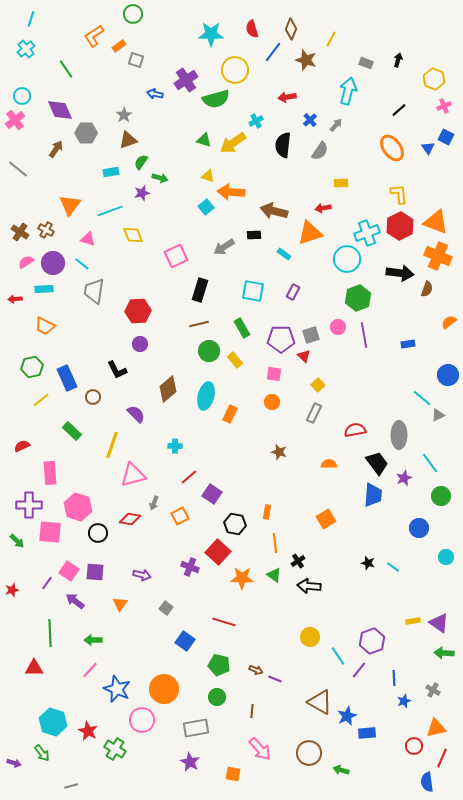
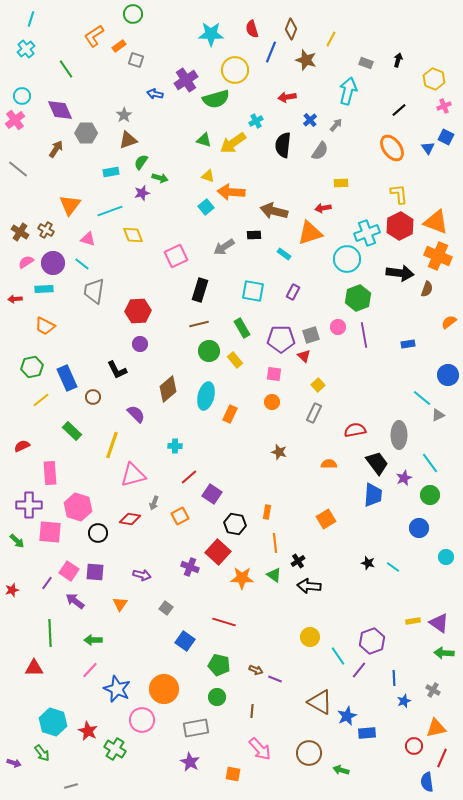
blue line at (273, 52): moved 2 px left; rotated 15 degrees counterclockwise
green circle at (441, 496): moved 11 px left, 1 px up
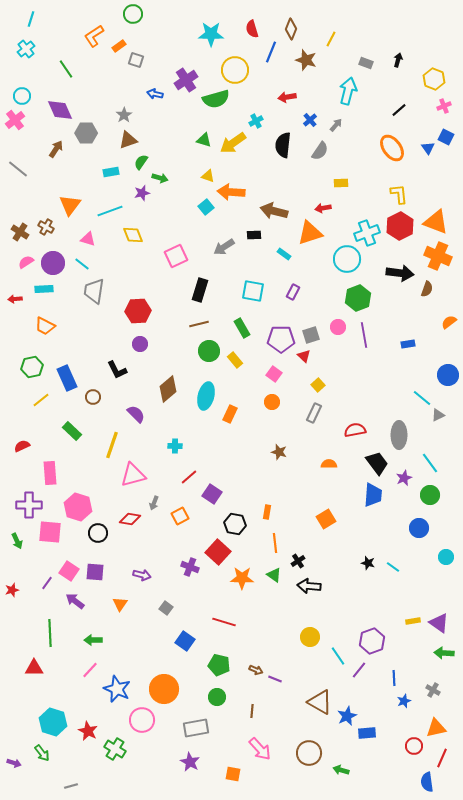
brown cross at (46, 230): moved 3 px up
pink square at (274, 374): rotated 28 degrees clockwise
green arrow at (17, 541): rotated 21 degrees clockwise
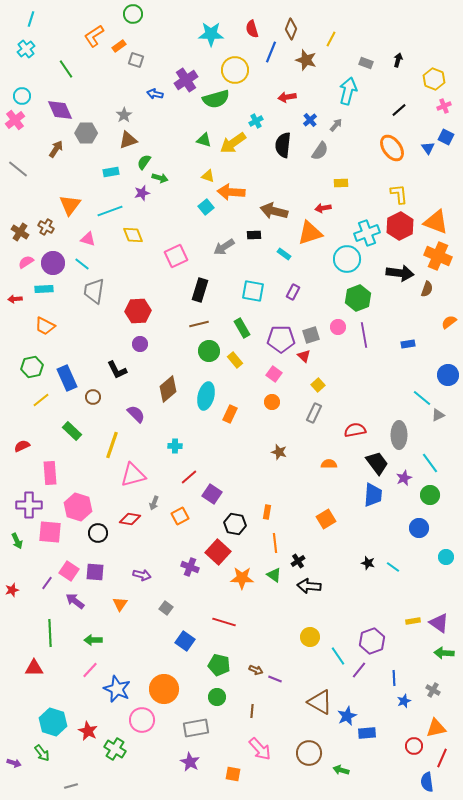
green semicircle at (141, 162): moved 3 px right
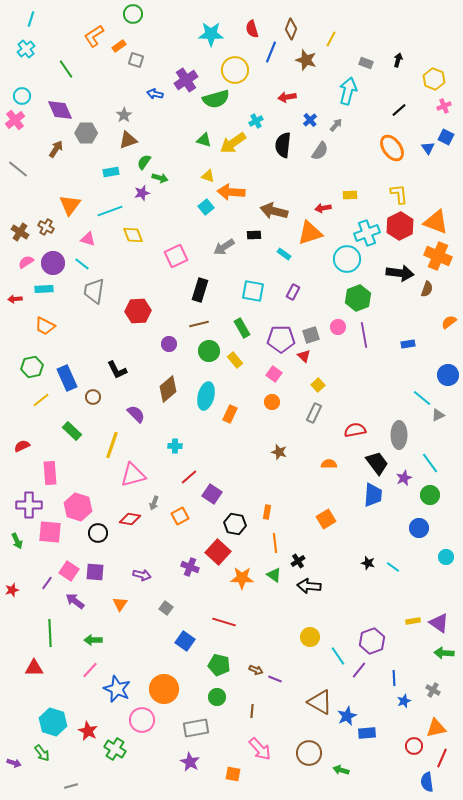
yellow rectangle at (341, 183): moved 9 px right, 12 px down
purple circle at (140, 344): moved 29 px right
